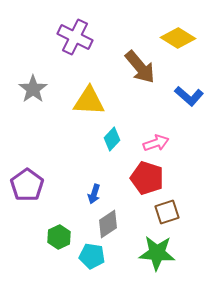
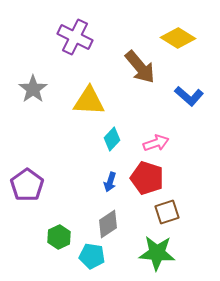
blue arrow: moved 16 px right, 12 px up
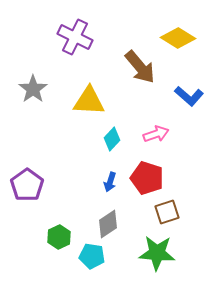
pink arrow: moved 9 px up
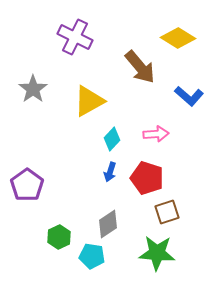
yellow triangle: rotated 32 degrees counterclockwise
pink arrow: rotated 15 degrees clockwise
blue arrow: moved 10 px up
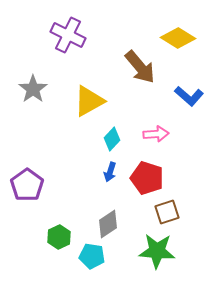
purple cross: moved 7 px left, 2 px up
green star: moved 2 px up
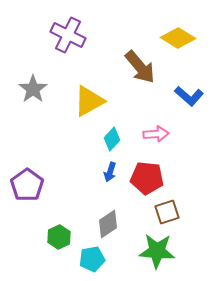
red pentagon: rotated 12 degrees counterclockwise
cyan pentagon: moved 3 px down; rotated 20 degrees counterclockwise
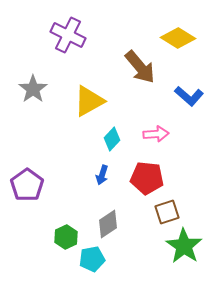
blue arrow: moved 8 px left, 3 px down
green hexagon: moved 7 px right
green star: moved 27 px right, 5 px up; rotated 30 degrees clockwise
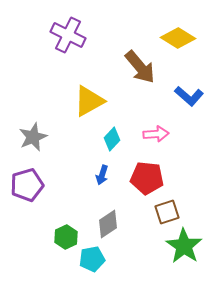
gray star: moved 48 px down; rotated 12 degrees clockwise
purple pentagon: rotated 20 degrees clockwise
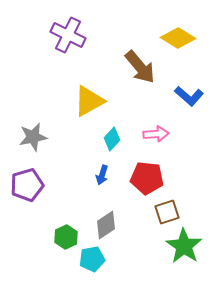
gray star: rotated 12 degrees clockwise
gray diamond: moved 2 px left, 1 px down
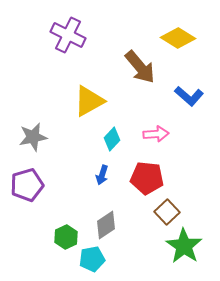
brown square: rotated 25 degrees counterclockwise
